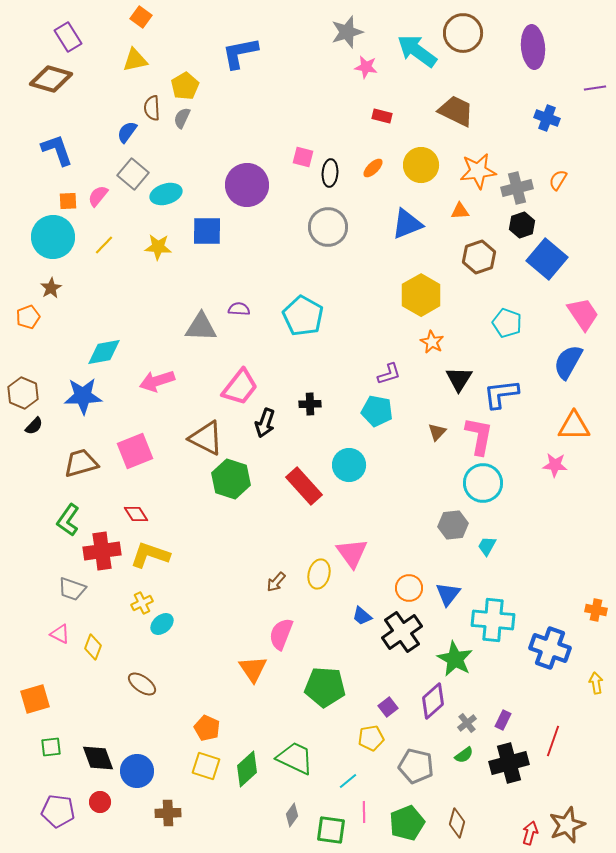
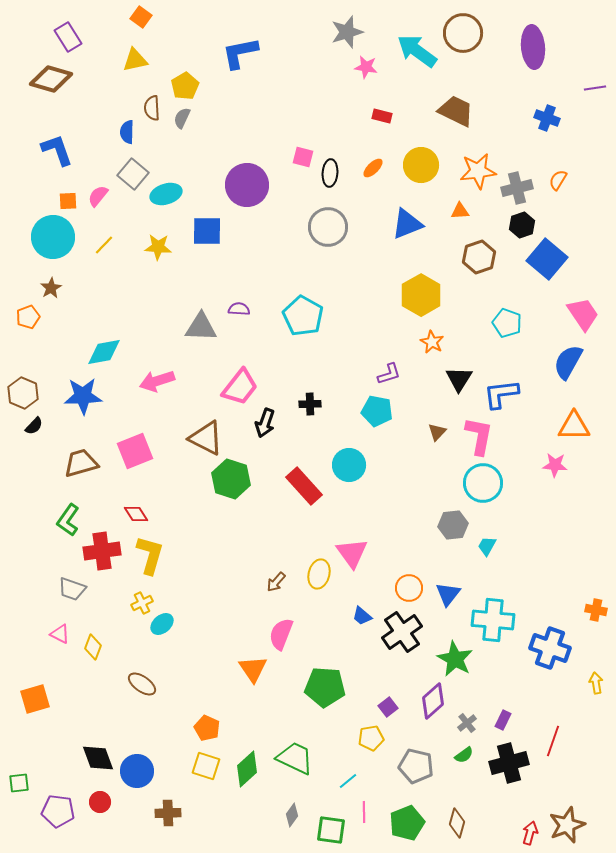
blue semicircle at (127, 132): rotated 35 degrees counterclockwise
yellow L-shape at (150, 555): rotated 87 degrees clockwise
green square at (51, 747): moved 32 px left, 36 px down
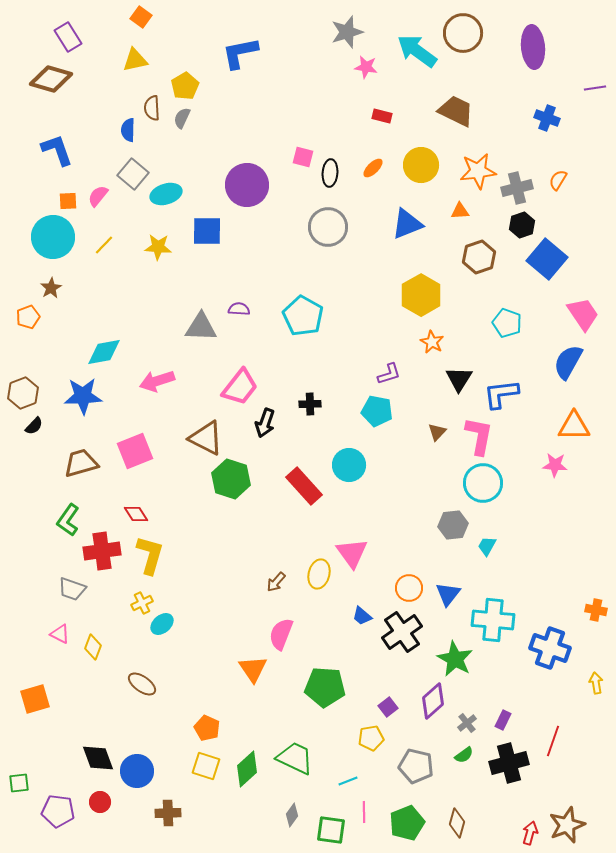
blue semicircle at (127, 132): moved 1 px right, 2 px up
brown hexagon at (23, 393): rotated 16 degrees clockwise
cyan line at (348, 781): rotated 18 degrees clockwise
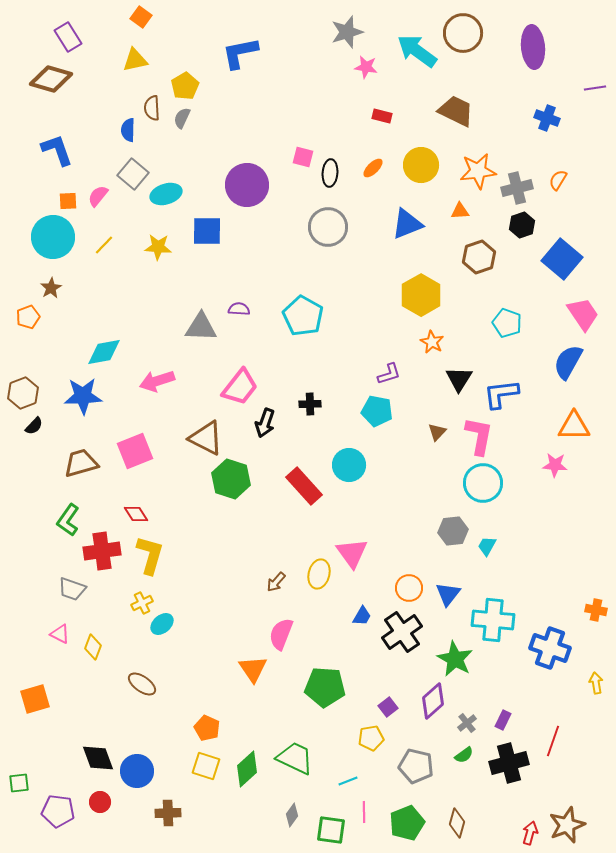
blue square at (547, 259): moved 15 px right
gray hexagon at (453, 525): moved 6 px down
blue trapezoid at (362, 616): rotated 100 degrees counterclockwise
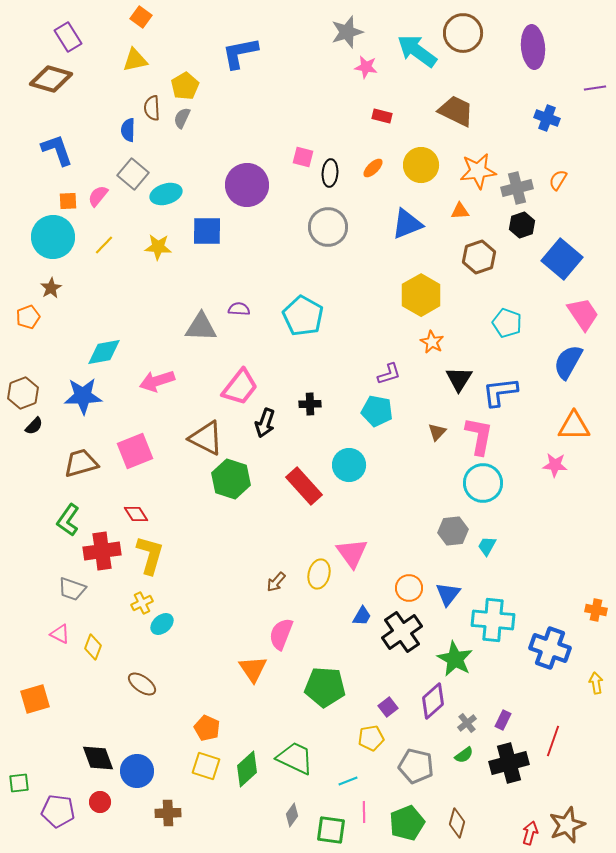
blue L-shape at (501, 394): moved 1 px left, 2 px up
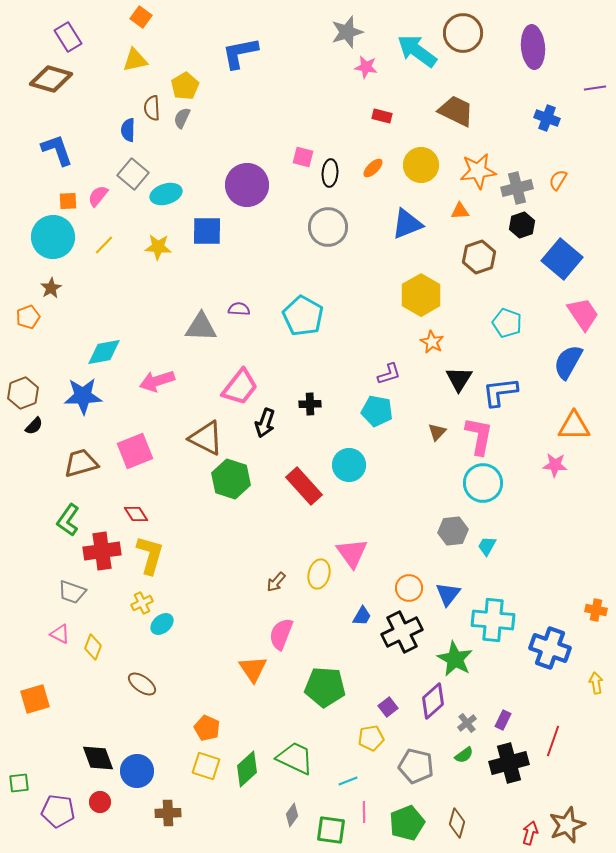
gray trapezoid at (72, 589): moved 3 px down
black cross at (402, 632): rotated 9 degrees clockwise
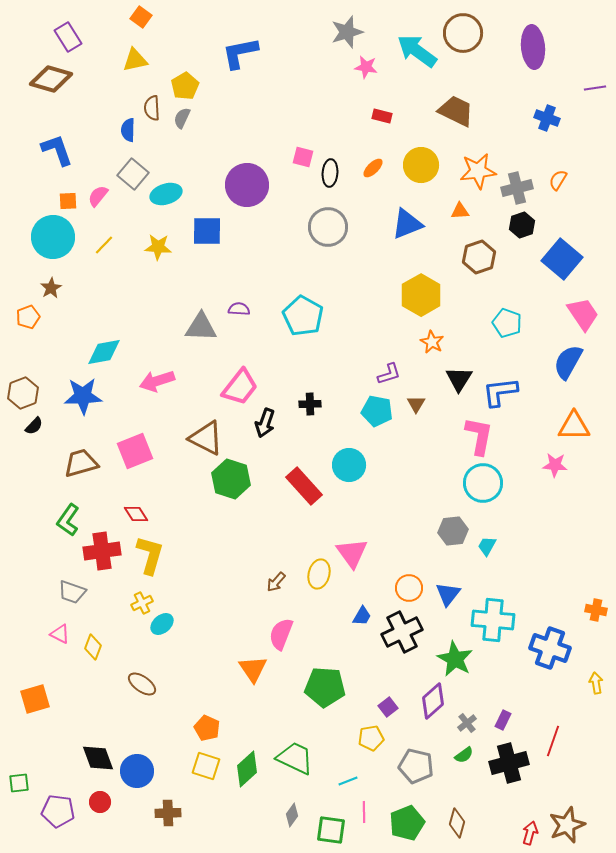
brown triangle at (437, 432): moved 21 px left, 28 px up; rotated 12 degrees counterclockwise
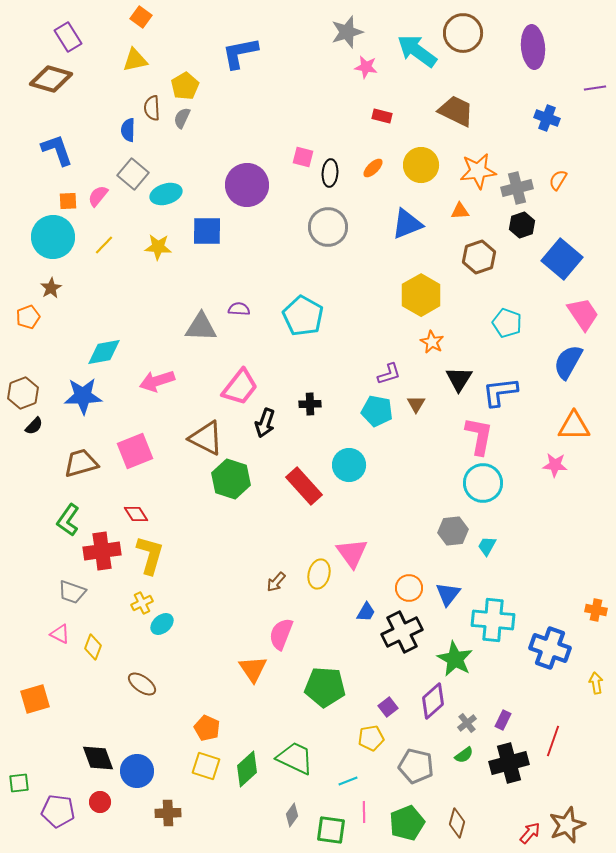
blue trapezoid at (362, 616): moved 4 px right, 4 px up
red arrow at (530, 833): rotated 25 degrees clockwise
